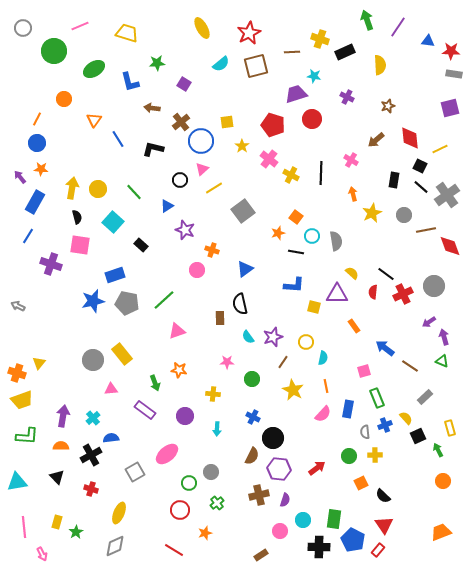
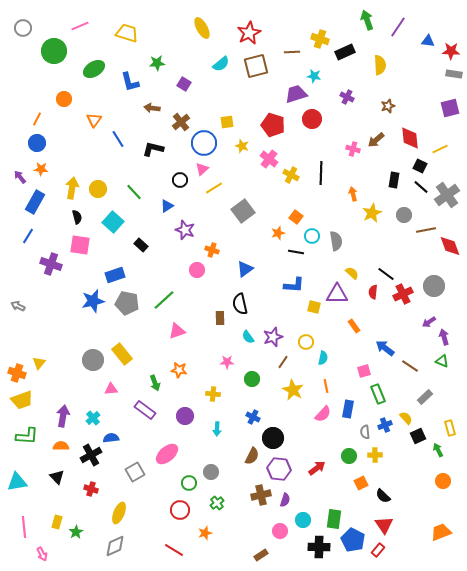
blue circle at (201, 141): moved 3 px right, 2 px down
yellow star at (242, 146): rotated 16 degrees counterclockwise
pink cross at (351, 160): moved 2 px right, 11 px up; rotated 16 degrees counterclockwise
green rectangle at (377, 398): moved 1 px right, 4 px up
brown cross at (259, 495): moved 2 px right
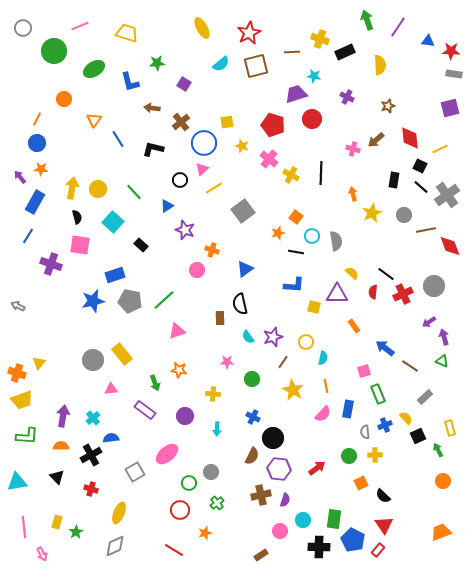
gray pentagon at (127, 303): moved 3 px right, 2 px up
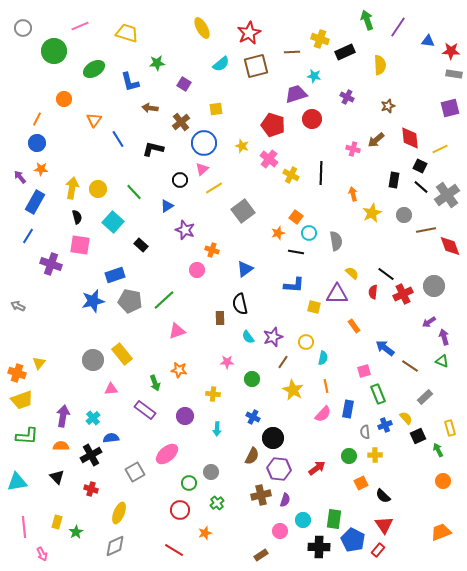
brown arrow at (152, 108): moved 2 px left
yellow square at (227, 122): moved 11 px left, 13 px up
cyan circle at (312, 236): moved 3 px left, 3 px up
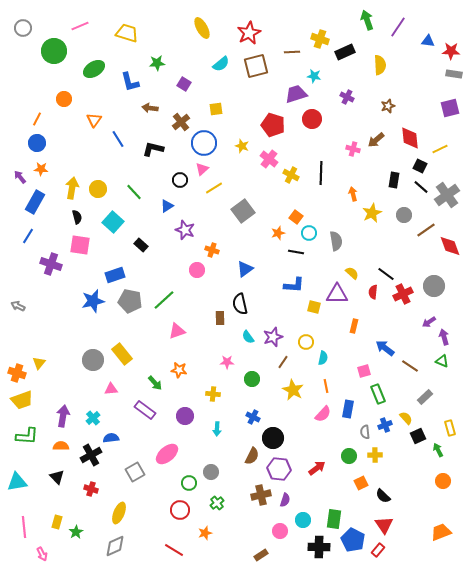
brown line at (426, 230): rotated 24 degrees counterclockwise
orange rectangle at (354, 326): rotated 48 degrees clockwise
green arrow at (155, 383): rotated 21 degrees counterclockwise
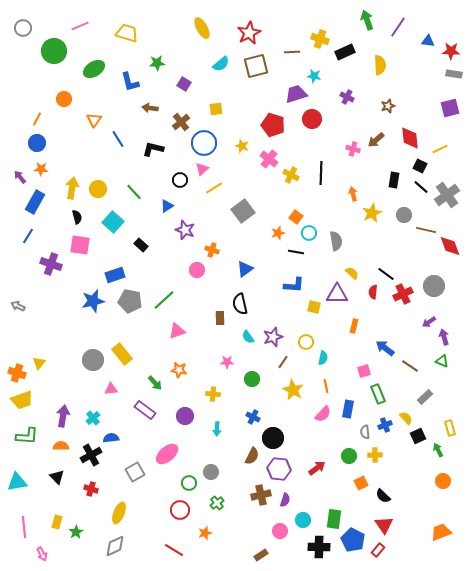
brown line at (426, 230): rotated 48 degrees clockwise
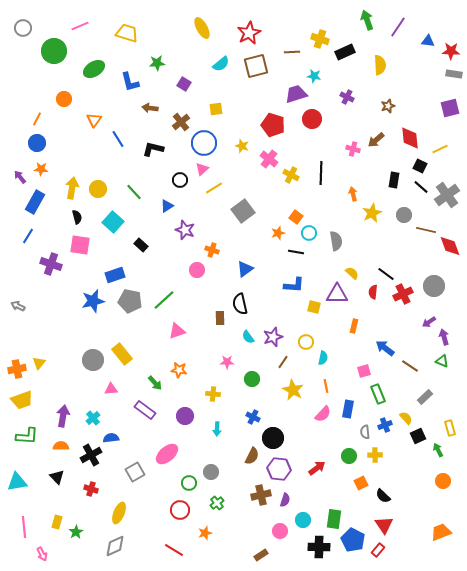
orange cross at (17, 373): moved 4 px up; rotated 30 degrees counterclockwise
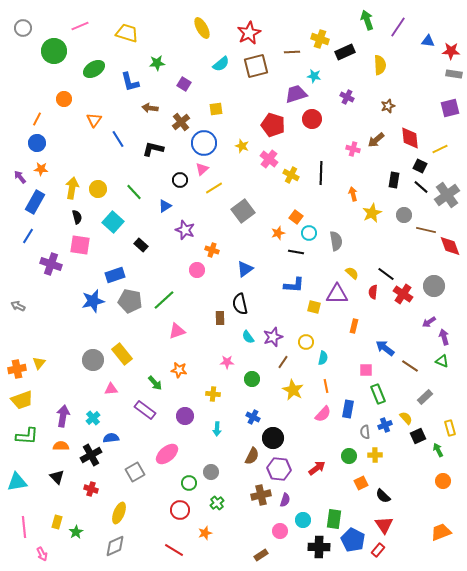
blue triangle at (167, 206): moved 2 px left
red cross at (403, 294): rotated 30 degrees counterclockwise
pink square at (364, 371): moved 2 px right, 1 px up; rotated 16 degrees clockwise
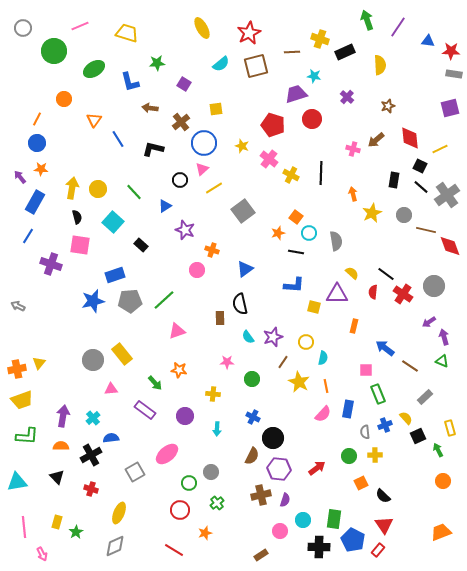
purple cross at (347, 97): rotated 16 degrees clockwise
gray pentagon at (130, 301): rotated 15 degrees counterclockwise
yellow star at (293, 390): moved 6 px right, 8 px up
